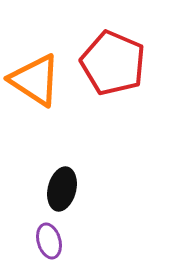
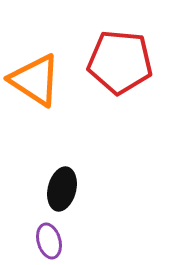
red pentagon: moved 7 px right, 1 px up; rotated 18 degrees counterclockwise
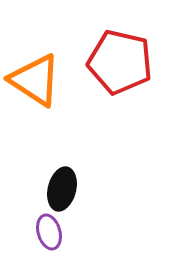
red pentagon: rotated 8 degrees clockwise
purple ellipse: moved 9 px up
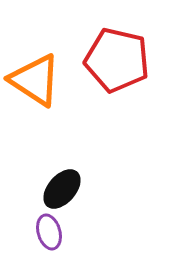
red pentagon: moved 3 px left, 2 px up
black ellipse: rotated 27 degrees clockwise
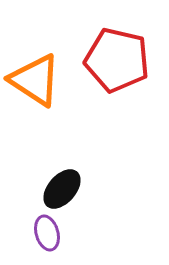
purple ellipse: moved 2 px left, 1 px down
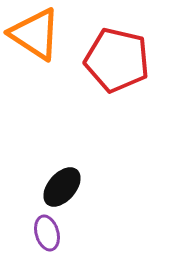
orange triangle: moved 46 px up
black ellipse: moved 2 px up
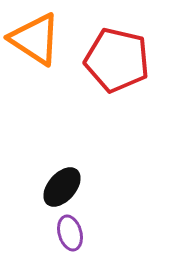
orange triangle: moved 5 px down
purple ellipse: moved 23 px right
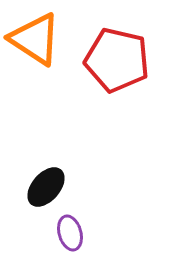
black ellipse: moved 16 px left
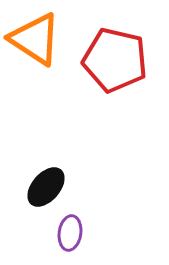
red pentagon: moved 2 px left
purple ellipse: rotated 24 degrees clockwise
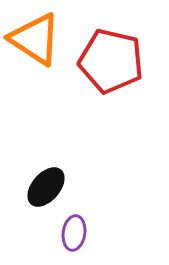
red pentagon: moved 4 px left, 1 px down
purple ellipse: moved 4 px right
